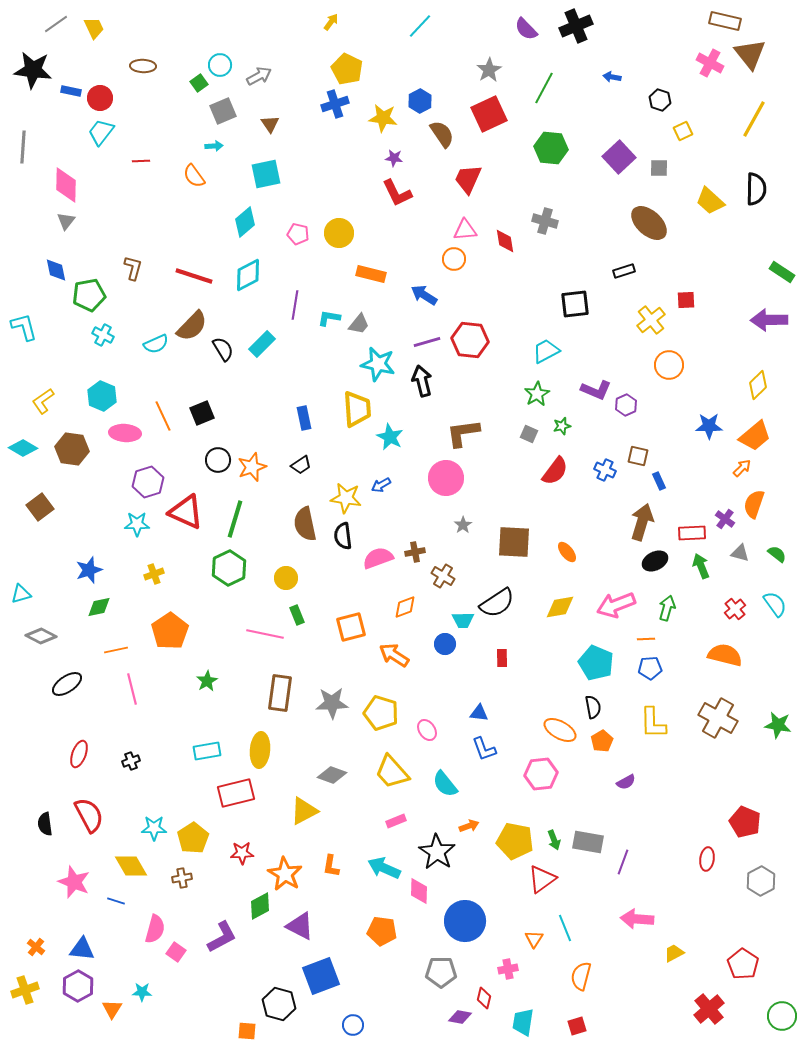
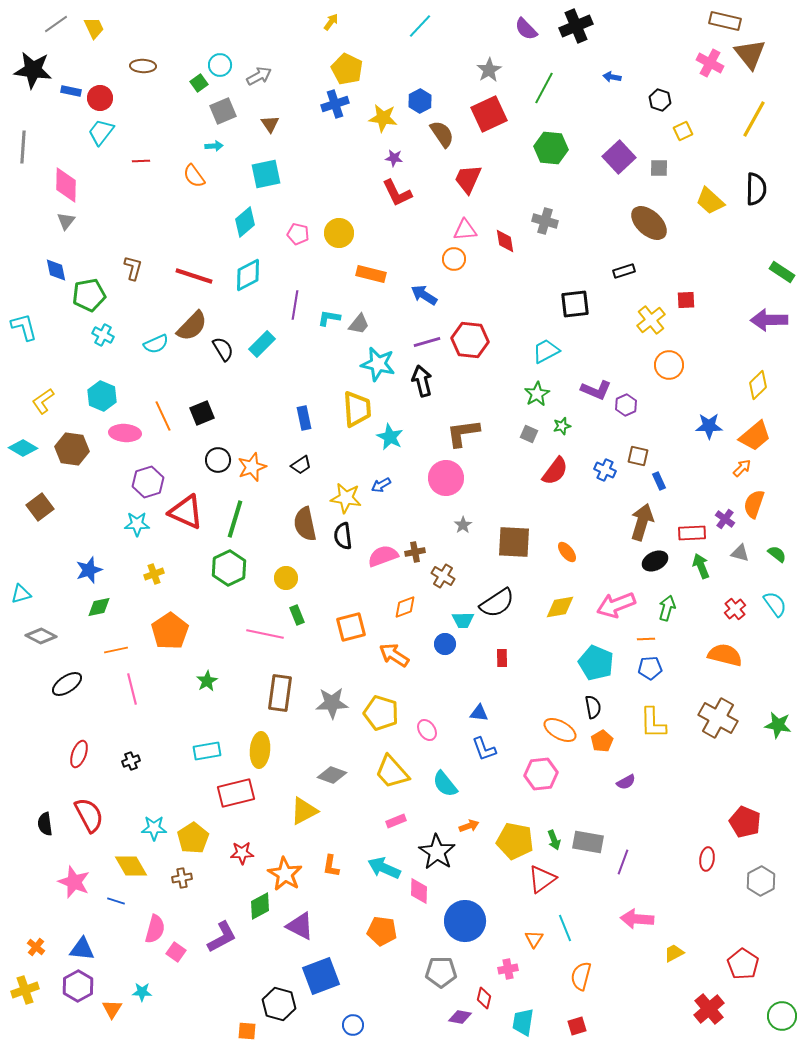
pink semicircle at (378, 558): moved 5 px right, 2 px up
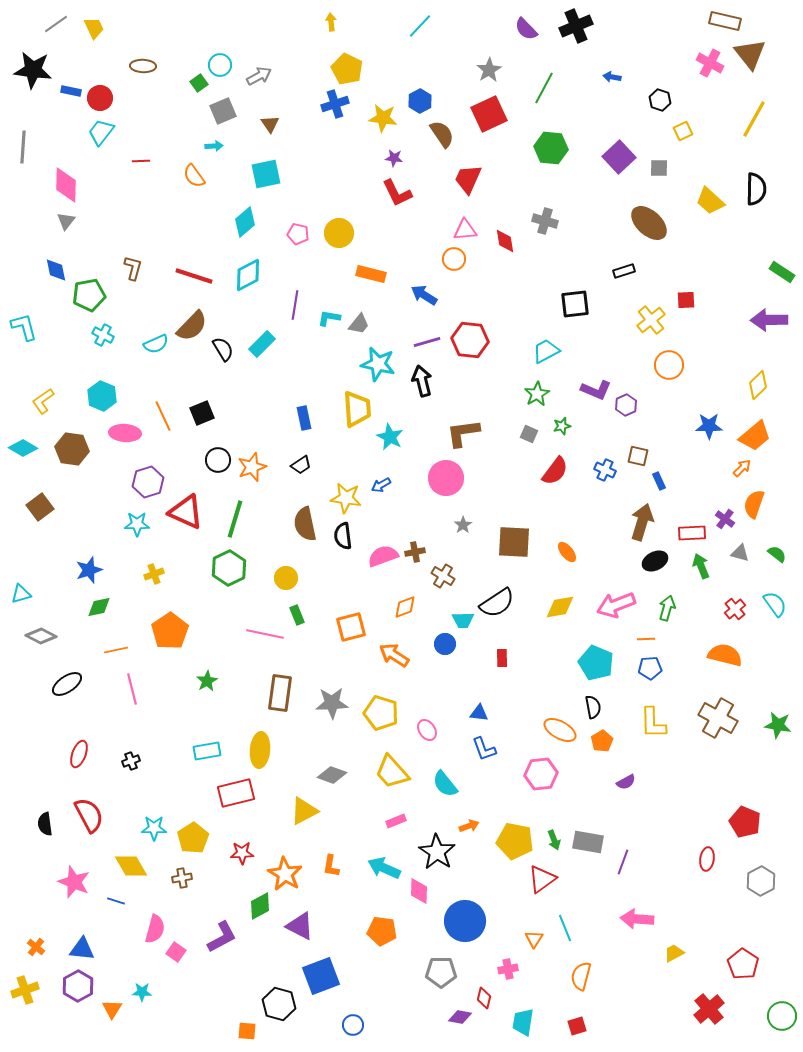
yellow arrow at (331, 22): rotated 42 degrees counterclockwise
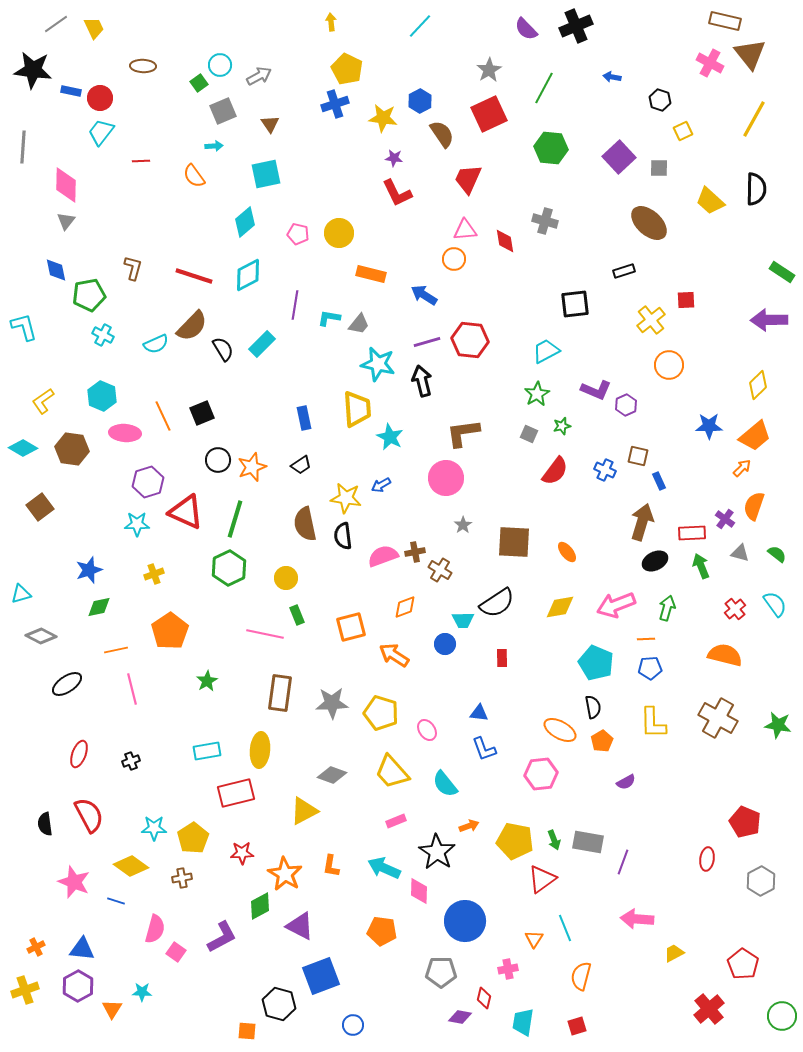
orange semicircle at (754, 504): moved 2 px down
brown cross at (443, 576): moved 3 px left, 6 px up
yellow diamond at (131, 866): rotated 24 degrees counterclockwise
orange cross at (36, 947): rotated 24 degrees clockwise
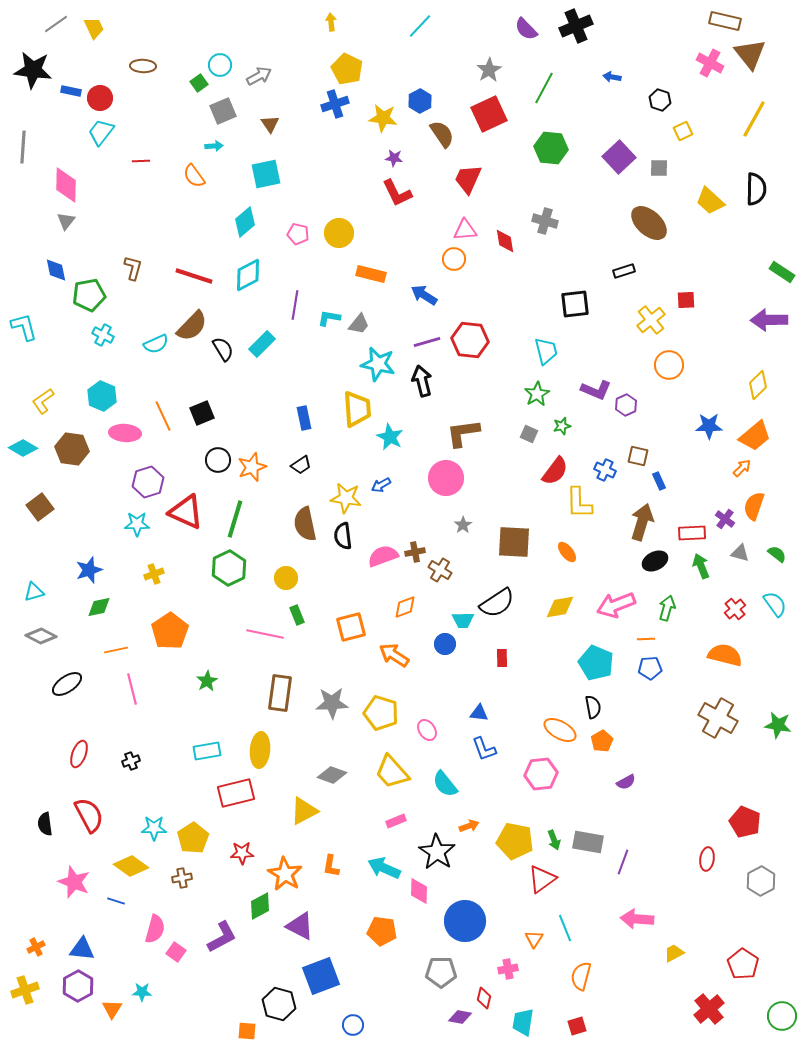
cyan trapezoid at (546, 351): rotated 104 degrees clockwise
cyan triangle at (21, 594): moved 13 px right, 2 px up
yellow L-shape at (653, 723): moved 74 px left, 220 px up
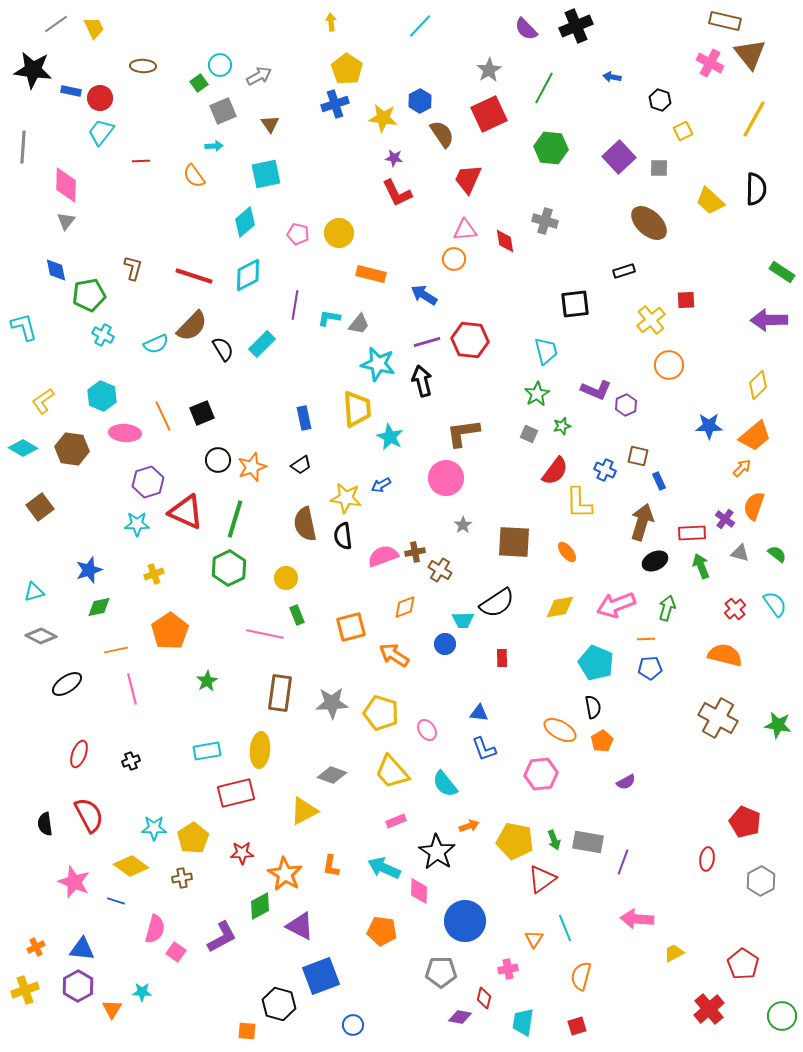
yellow pentagon at (347, 69): rotated 8 degrees clockwise
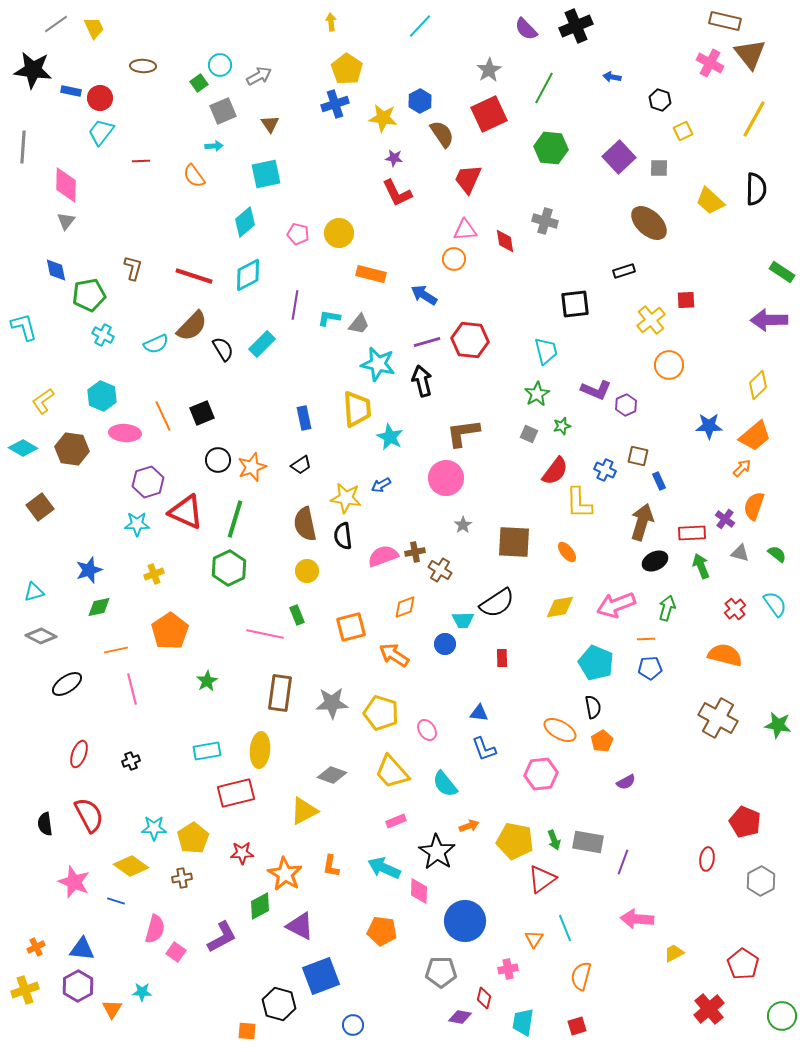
yellow circle at (286, 578): moved 21 px right, 7 px up
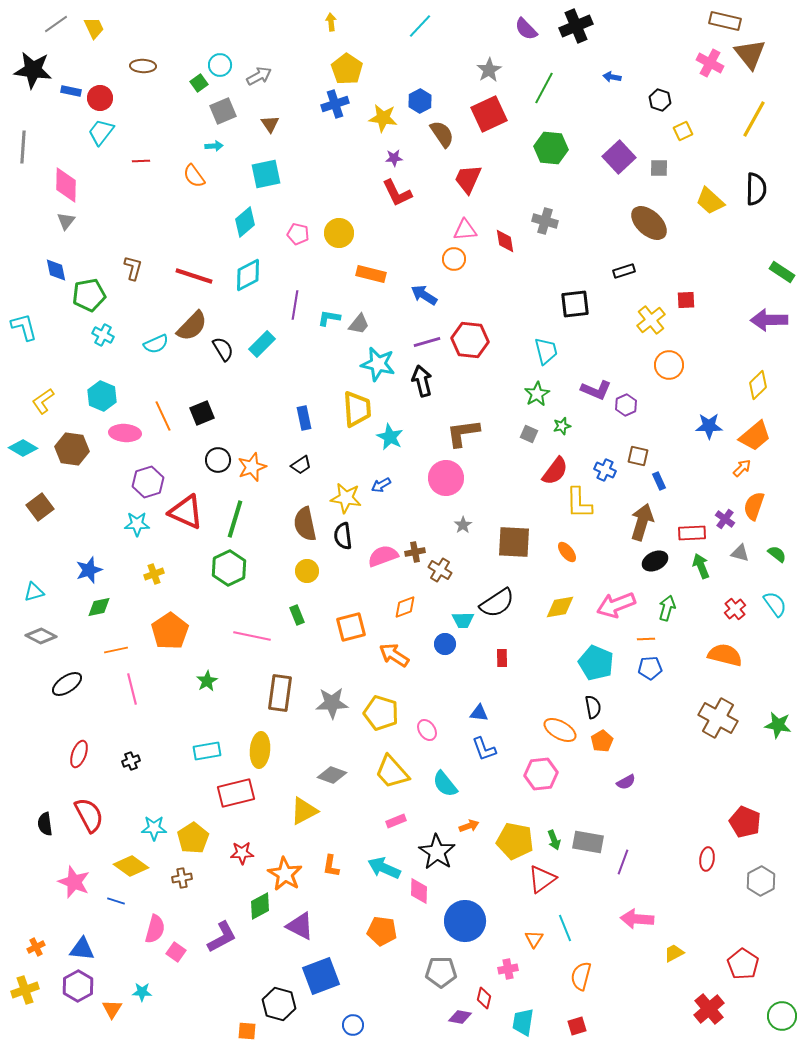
purple star at (394, 158): rotated 12 degrees counterclockwise
pink line at (265, 634): moved 13 px left, 2 px down
